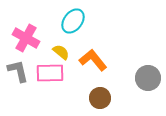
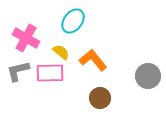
gray L-shape: rotated 90 degrees counterclockwise
gray circle: moved 2 px up
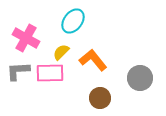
yellow semicircle: rotated 84 degrees counterclockwise
gray L-shape: rotated 10 degrees clockwise
gray circle: moved 8 px left, 2 px down
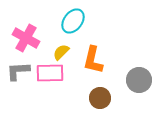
orange L-shape: rotated 128 degrees counterclockwise
gray circle: moved 1 px left, 2 px down
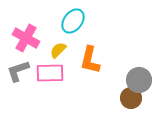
yellow semicircle: moved 3 px left, 2 px up
orange L-shape: moved 3 px left
gray L-shape: rotated 15 degrees counterclockwise
brown circle: moved 31 px right
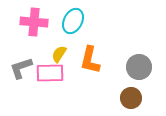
cyan ellipse: rotated 10 degrees counterclockwise
pink cross: moved 8 px right, 16 px up; rotated 24 degrees counterclockwise
yellow semicircle: moved 1 px right, 4 px down; rotated 12 degrees counterclockwise
gray L-shape: moved 3 px right, 3 px up
gray circle: moved 13 px up
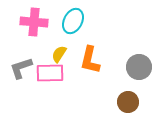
brown circle: moved 3 px left, 4 px down
